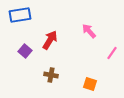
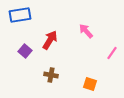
pink arrow: moved 3 px left
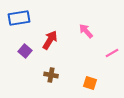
blue rectangle: moved 1 px left, 3 px down
pink line: rotated 24 degrees clockwise
orange square: moved 1 px up
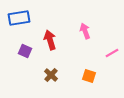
pink arrow: moved 1 px left; rotated 21 degrees clockwise
red arrow: rotated 48 degrees counterclockwise
purple square: rotated 16 degrees counterclockwise
brown cross: rotated 32 degrees clockwise
orange square: moved 1 px left, 7 px up
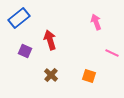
blue rectangle: rotated 30 degrees counterclockwise
pink arrow: moved 11 px right, 9 px up
pink line: rotated 56 degrees clockwise
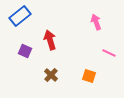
blue rectangle: moved 1 px right, 2 px up
pink line: moved 3 px left
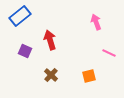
orange square: rotated 32 degrees counterclockwise
